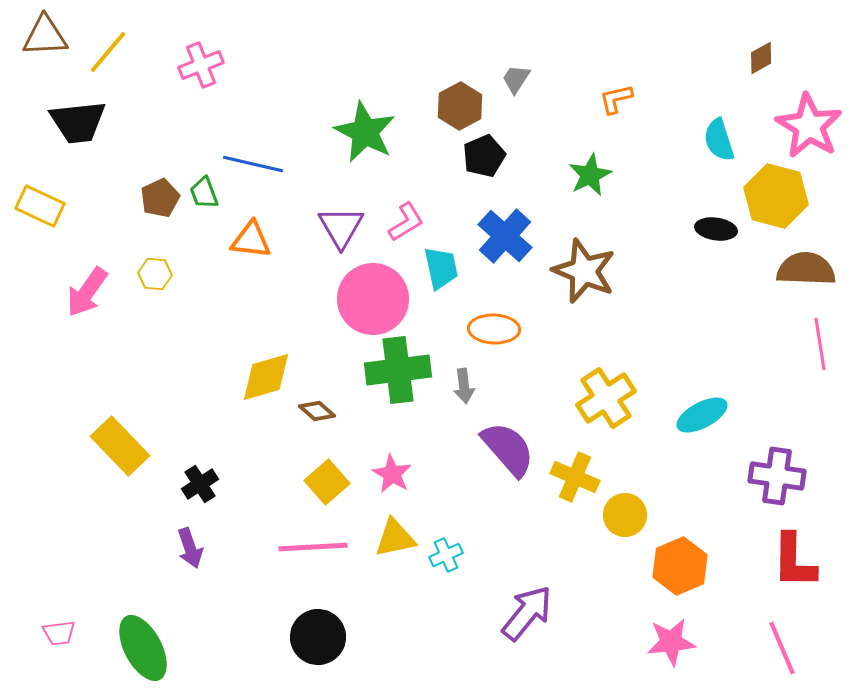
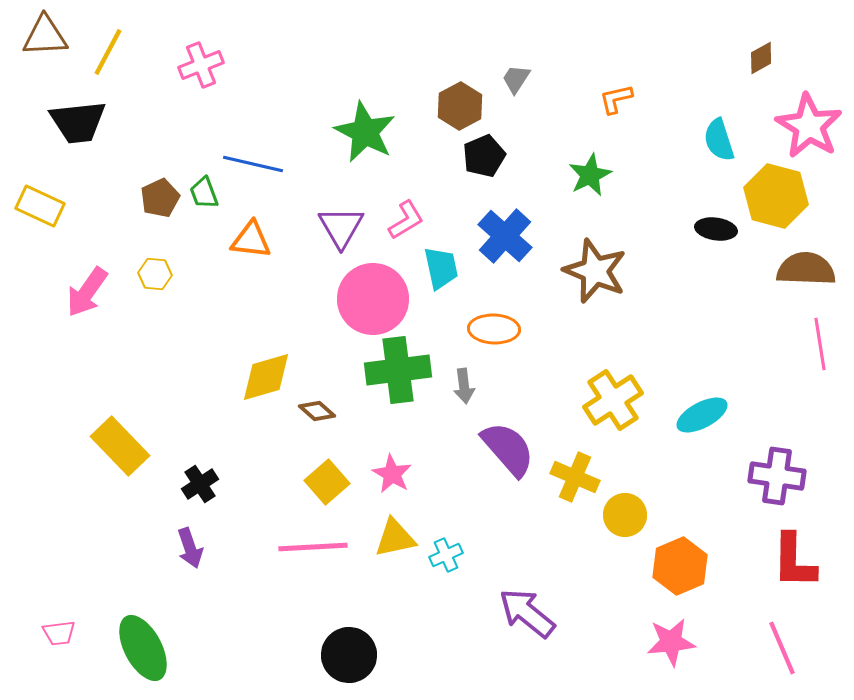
yellow line at (108, 52): rotated 12 degrees counterclockwise
pink L-shape at (406, 222): moved 2 px up
brown star at (584, 271): moved 11 px right
yellow cross at (606, 398): moved 7 px right, 2 px down
purple arrow at (527, 613): rotated 90 degrees counterclockwise
black circle at (318, 637): moved 31 px right, 18 px down
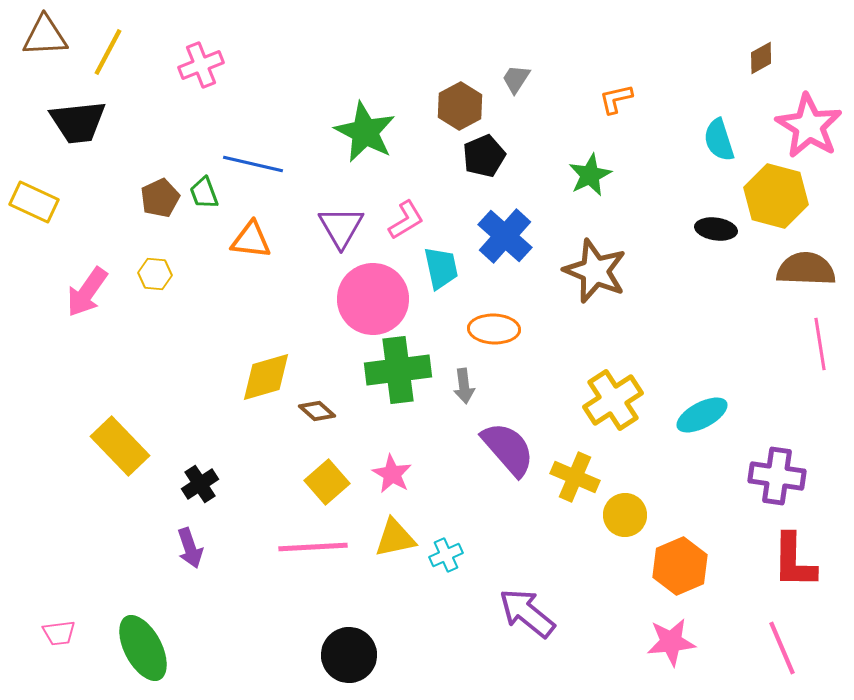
yellow rectangle at (40, 206): moved 6 px left, 4 px up
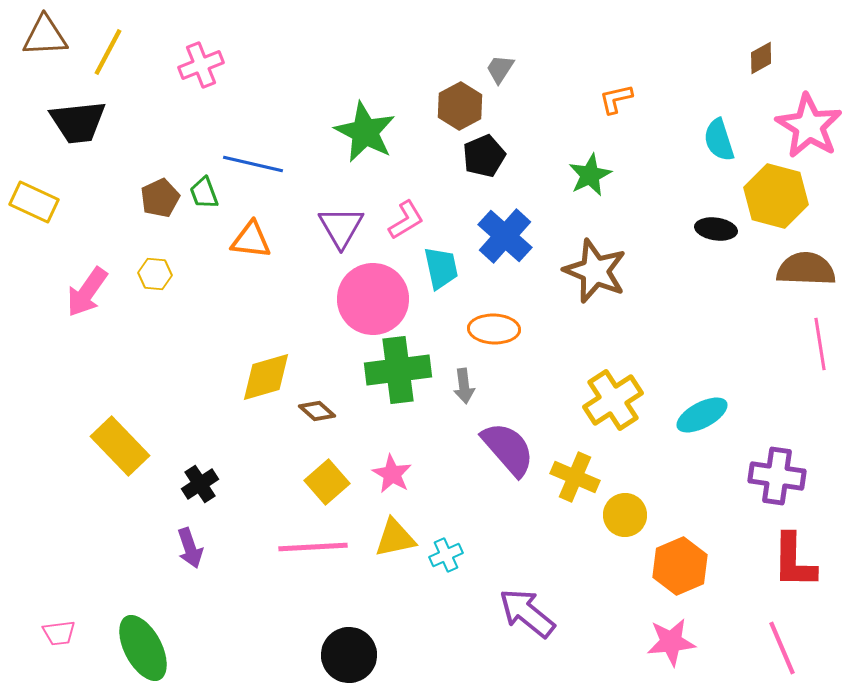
gray trapezoid at (516, 79): moved 16 px left, 10 px up
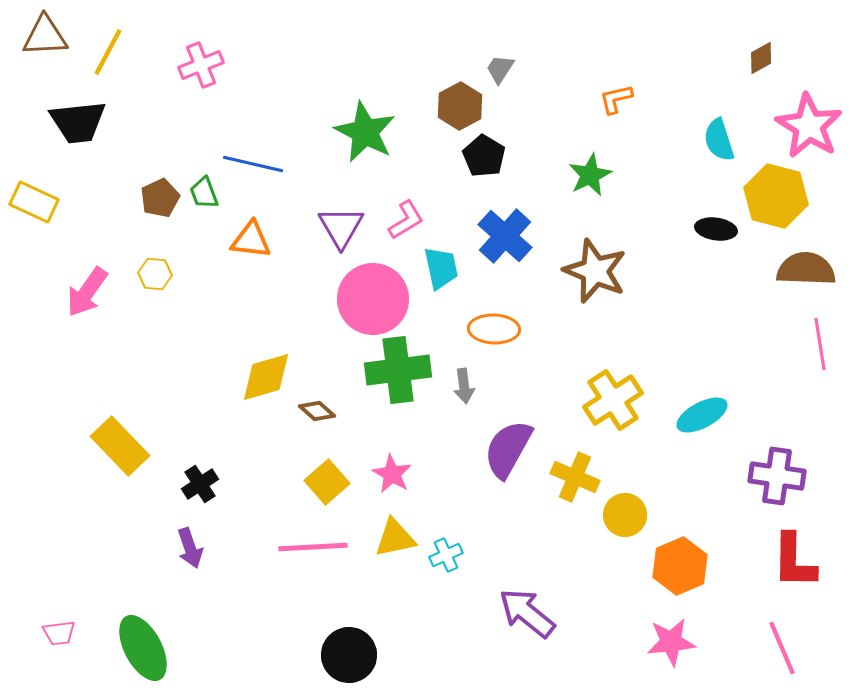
black pentagon at (484, 156): rotated 18 degrees counterclockwise
purple semicircle at (508, 449): rotated 110 degrees counterclockwise
